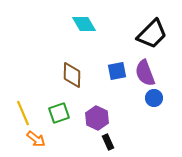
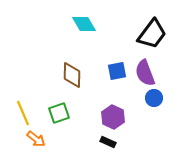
black trapezoid: rotated 8 degrees counterclockwise
purple hexagon: moved 16 px right, 1 px up
black rectangle: rotated 42 degrees counterclockwise
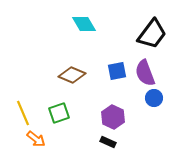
brown diamond: rotated 68 degrees counterclockwise
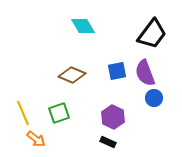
cyan diamond: moved 1 px left, 2 px down
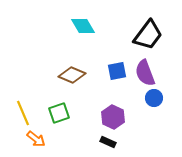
black trapezoid: moved 4 px left, 1 px down
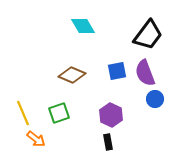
blue circle: moved 1 px right, 1 px down
purple hexagon: moved 2 px left, 2 px up
black rectangle: rotated 56 degrees clockwise
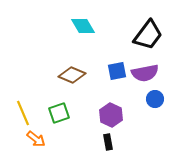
purple semicircle: rotated 80 degrees counterclockwise
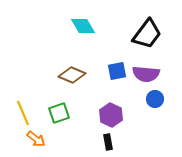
black trapezoid: moved 1 px left, 1 px up
purple semicircle: moved 1 px right, 1 px down; rotated 16 degrees clockwise
